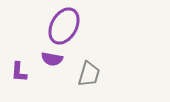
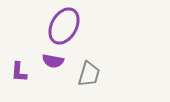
purple semicircle: moved 1 px right, 2 px down
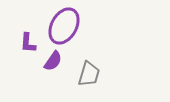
purple semicircle: rotated 65 degrees counterclockwise
purple L-shape: moved 9 px right, 29 px up
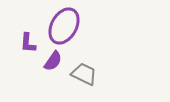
gray trapezoid: moved 5 px left; rotated 80 degrees counterclockwise
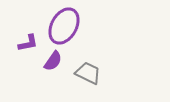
purple L-shape: rotated 105 degrees counterclockwise
gray trapezoid: moved 4 px right, 1 px up
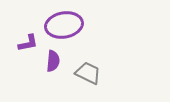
purple ellipse: moved 1 px up; rotated 51 degrees clockwise
purple semicircle: rotated 30 degrees counterclockwise
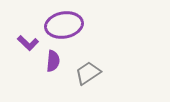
purple L-shape: rotated 55 degrees clockwise
gray trapezoid: rotated 60 degrees counterclockwise
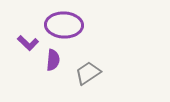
purple ellipse: rotated 12 degrees clockwise
purple semicircle: moved 1 px up
